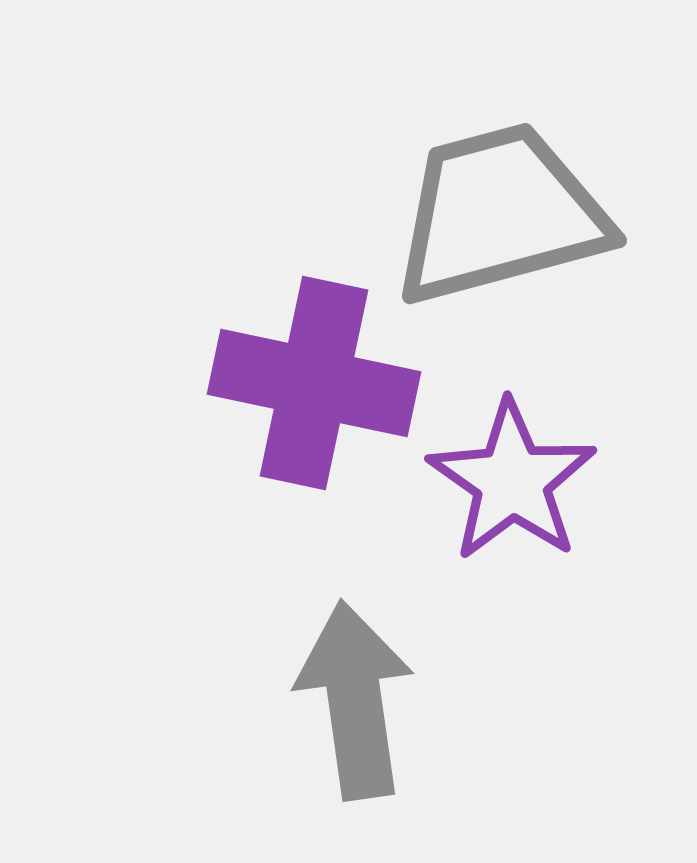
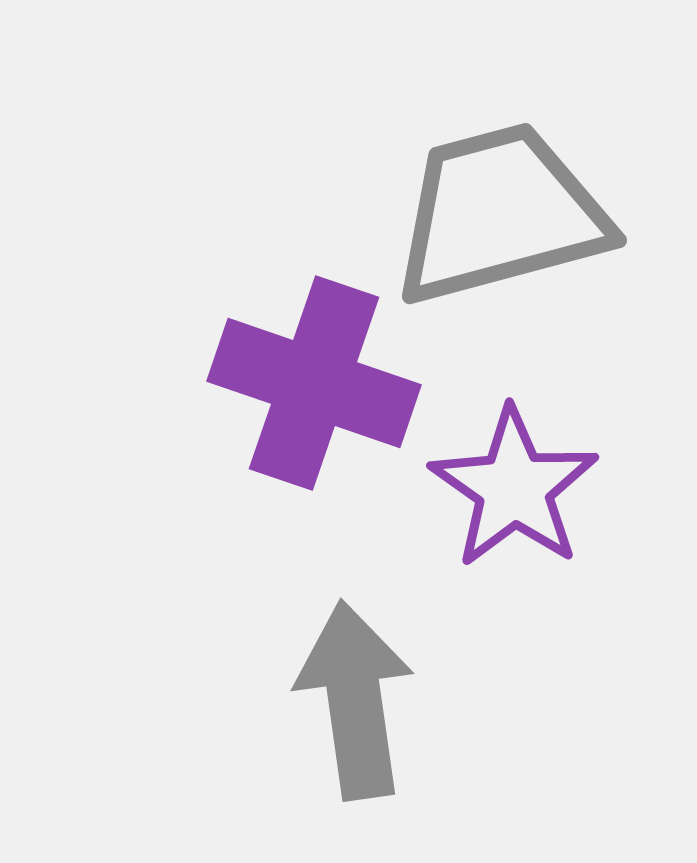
purple cross: rotated 7 degrees clockwise
purple star: moved 2 px right, 7 px down
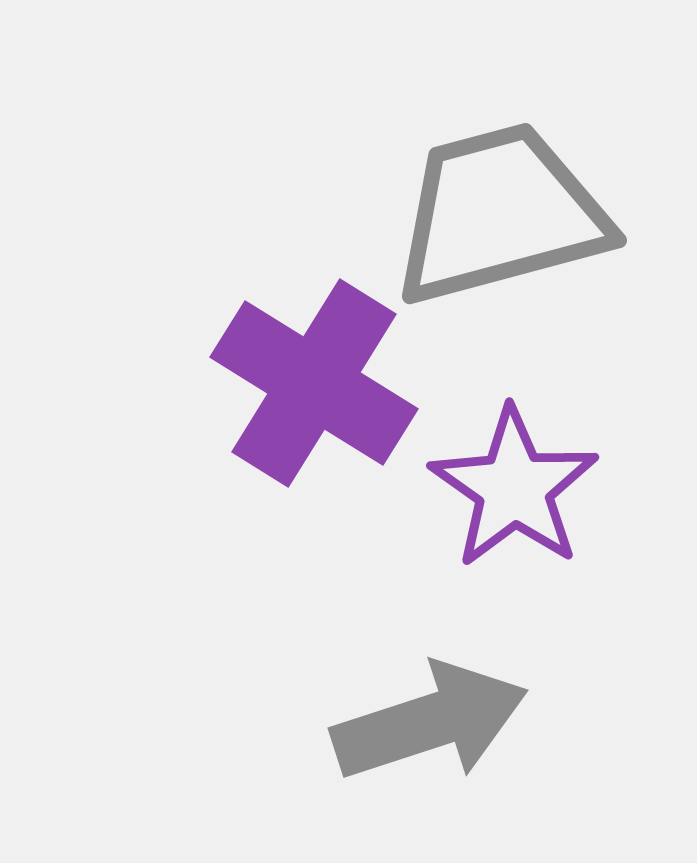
purple cross: rotated 13 degrees clockwise
gray arrow: moved 75 px right, 22 px down; rotated 80 degrees clockwise
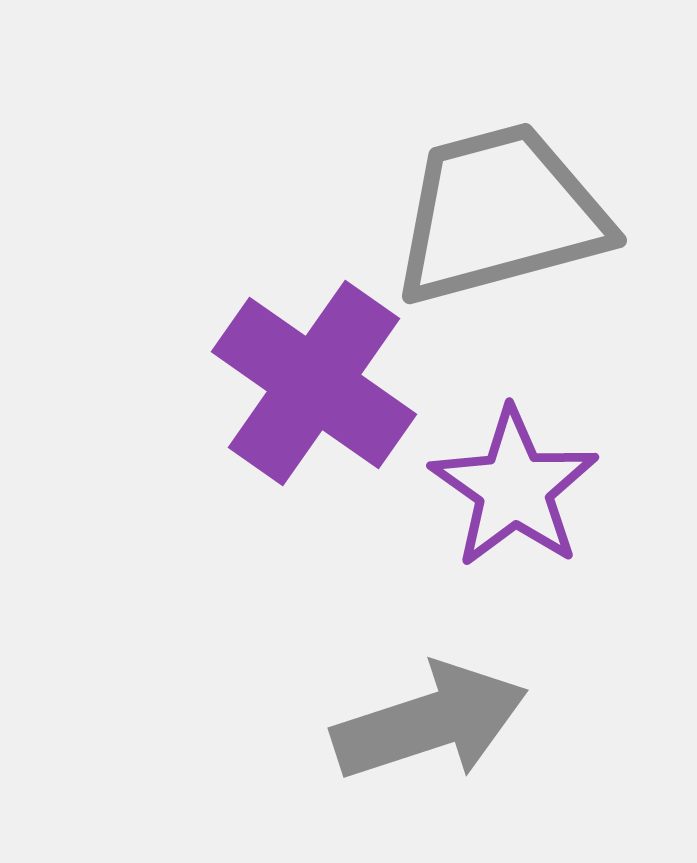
purple cross: rotated 3 degrees clockwise
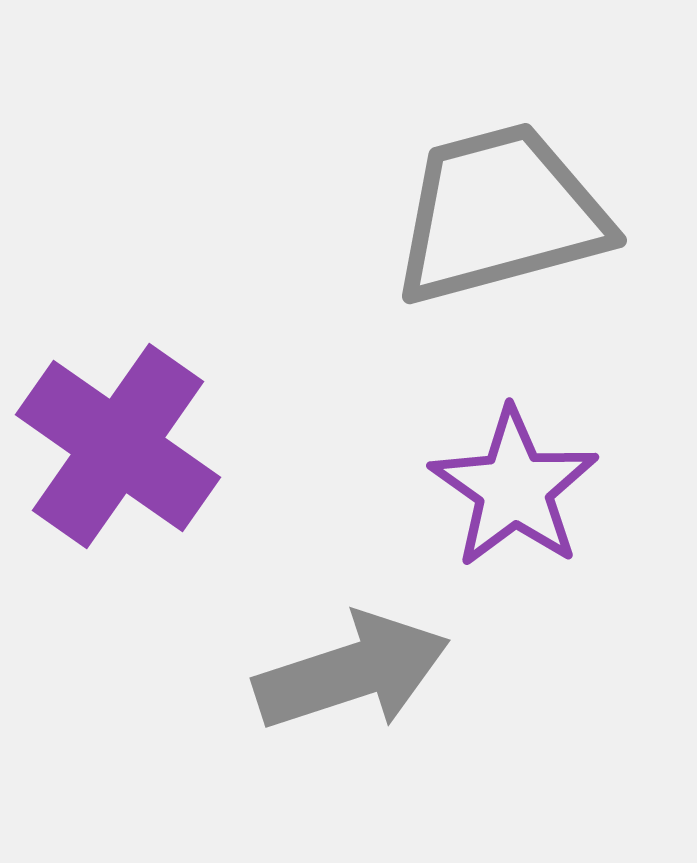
purple cross: moved 196 px left, 63 px down
gray arrow: moved 78 px left, 50 px up
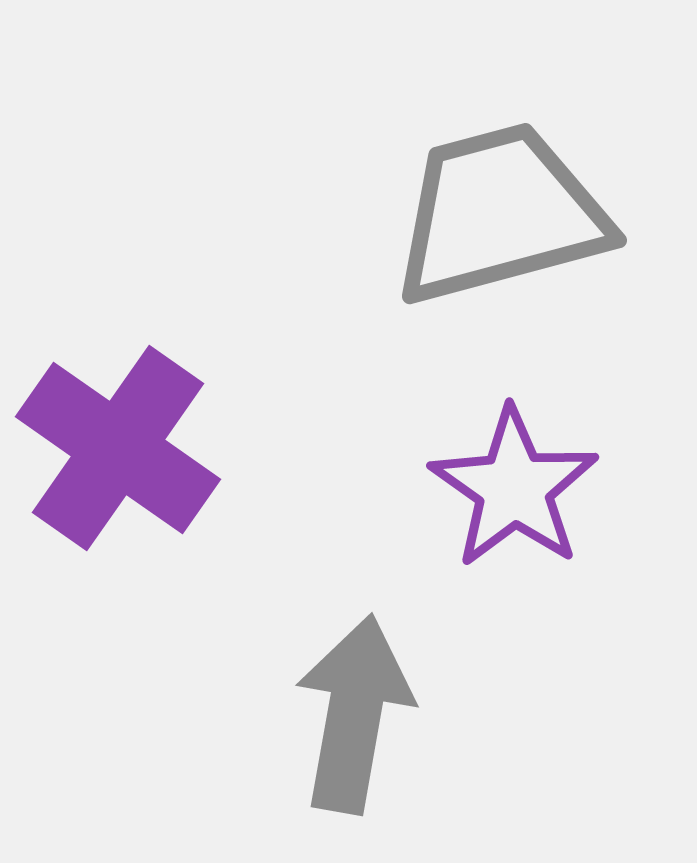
purple cross: moved 2 px down
gray arrow: moved 2 px right, 42 px down; rotated 62 degrees counterclockwise
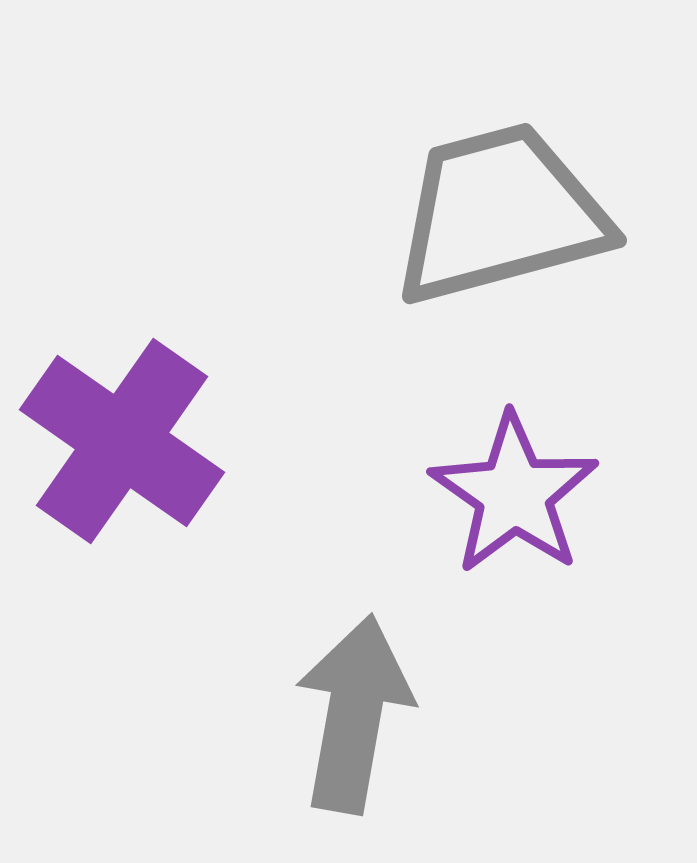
purple cross: moved 4 px right, 7 px up
purple star: moved 6 px down
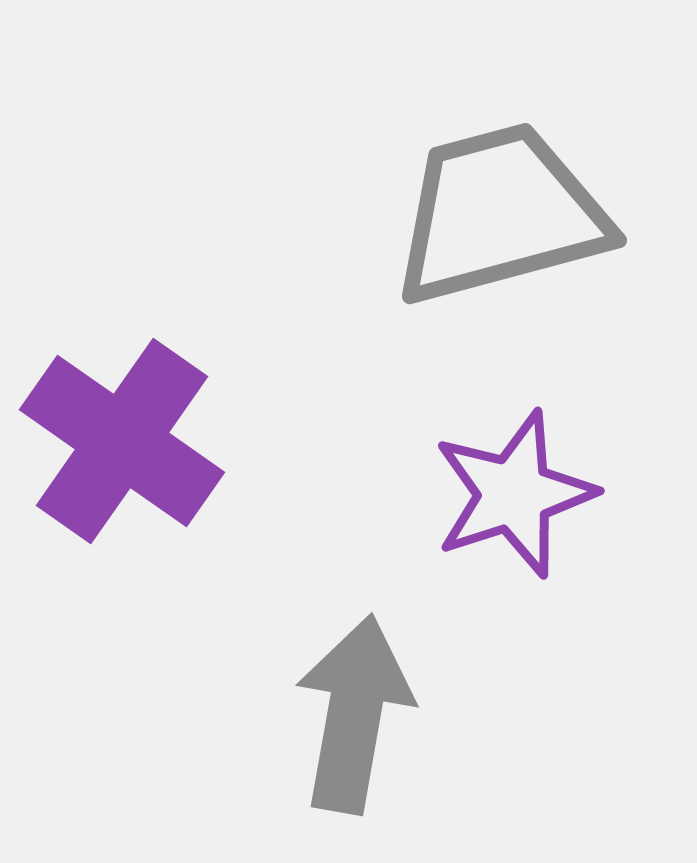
purple star: rotated 19 degrees clockwise
